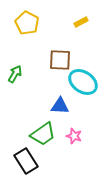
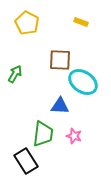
yellow rectangle: rotated 48 degrees clockwise
green trapezoid: rotated 48 degrees counterclockwise
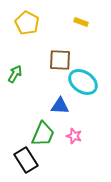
green trapezoid: rotated 16 degrees clockwise
black rectangle: moved 1 px up
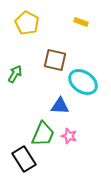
brown square: moved 5 px left; rotated 10 degrees clockwise
pink star: moved 5 px left
black rectangle: moved 2 px left, 1 px up
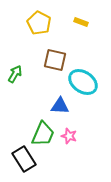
yellow pentagon: moved 12 px right
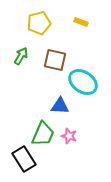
yellow pentagon: rotated 30 degrees clockwise
green arrow: moved 6 px right, 18 px up
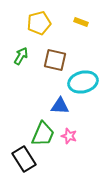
cyan ellipse: rotated 48 degrees counterclockwise
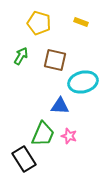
yellow pentagon: rotated 30 degrees clockwise
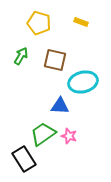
green trapezoid: rotated 148 degrees counterclockwise
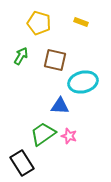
black rectangle: moved 2 px left, 4 px down
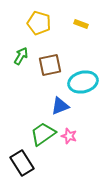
yellow rectangle: moved 2 px down
brown square: moved 5 px left, 5 px down; rotated 25 degrees counterclockwise
blue triangle: rotated 24 degrees counterclockwise
